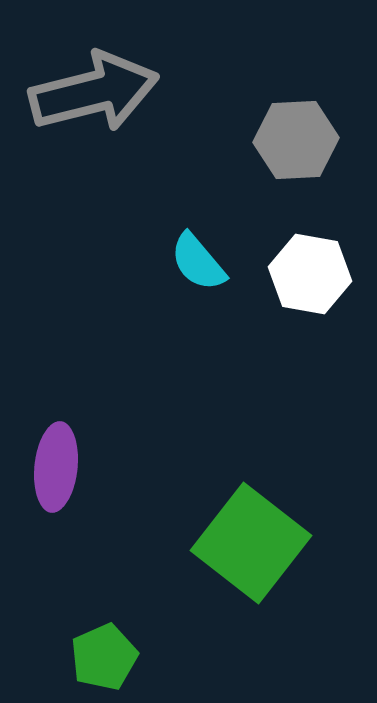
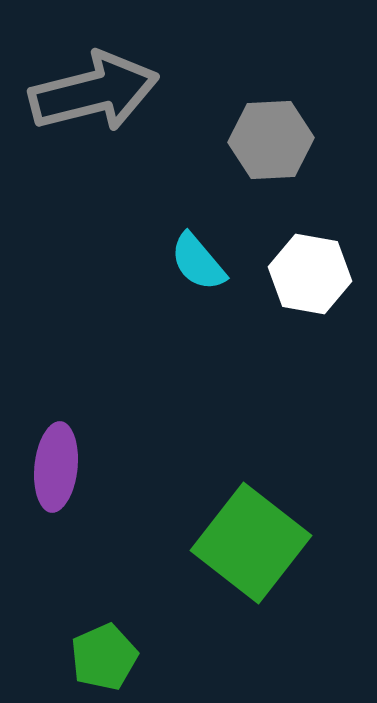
gray hexagon: moved 25 px left
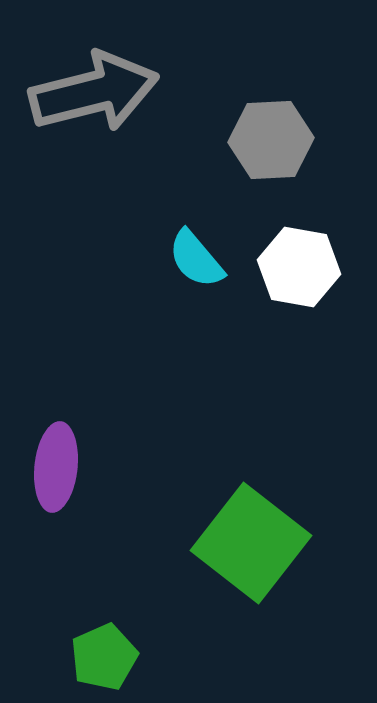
cyan semicircle: moved 2 px left, 3 px up
white hexagon: moved 11 px left, 7 px up
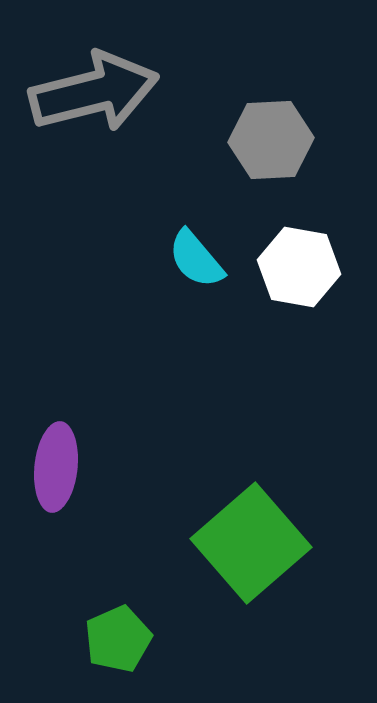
green square: rotated 11 degrees clockwise
green pentagon: moved 14 px right, 18 px up
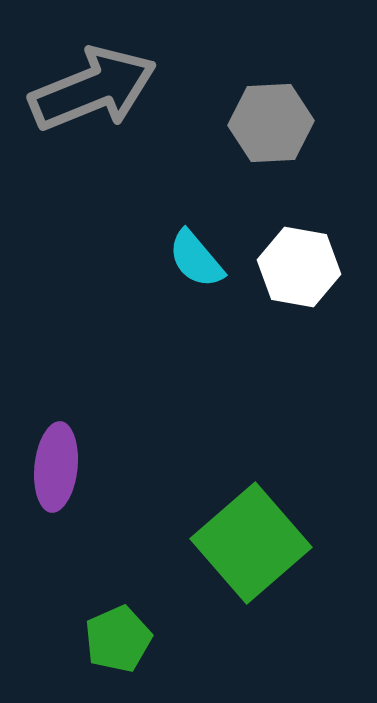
gray arrow: moved 1 px left, 3 px up; rotated 8 degrees counterclockwise
gray hexagon: moved 17 px up
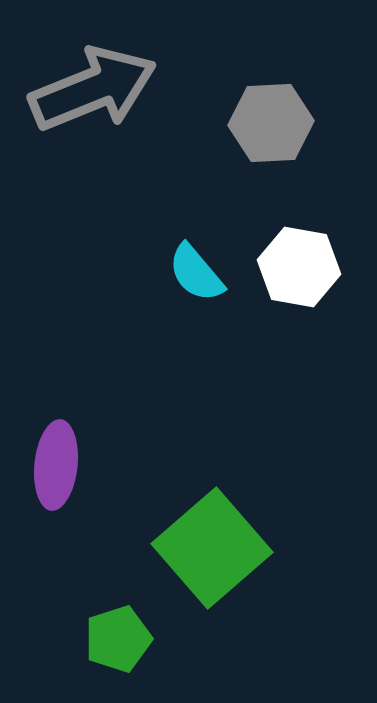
cyan semicircle: moved 14 px down
purple ellipse: moved 2 px up
green square: moved 39 px left, 5 px down
green pentagon: rotated 6 degrees clockwise
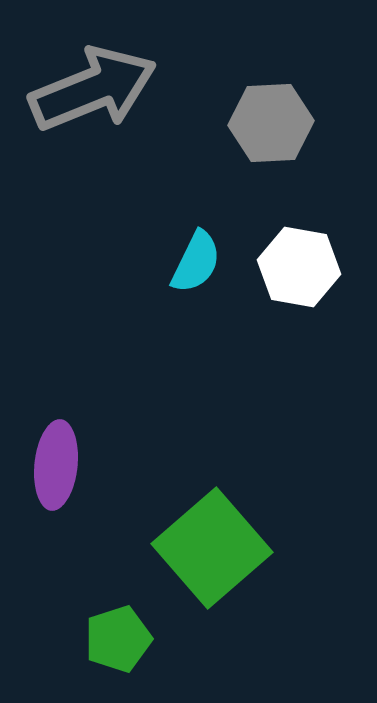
cyan semicircle: moved 11 px up; rotated 114 degrees counterclockwise
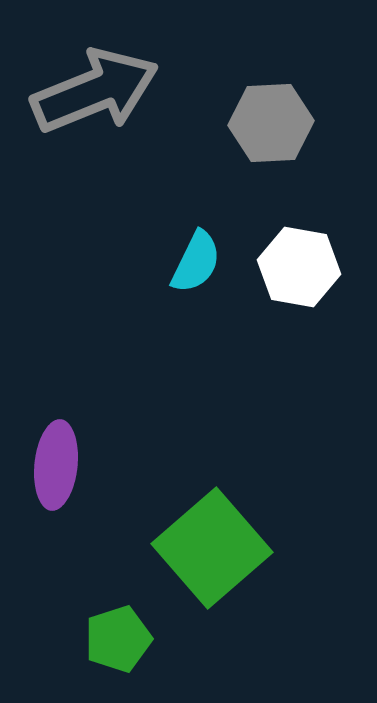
gray arrow: moved 2 px right, 2 px down
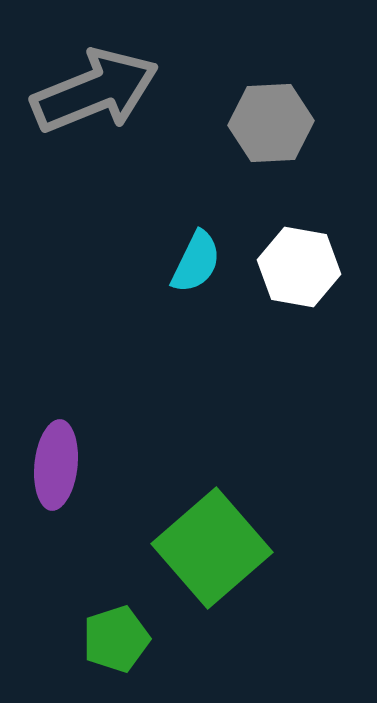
green pentagon: moved 2 px left
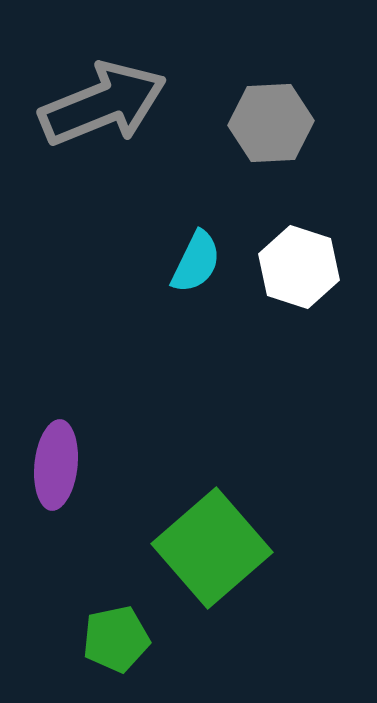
gray arrow: moved 8 px right, 13 px down
white hexagon: rotated 8 degrees clockwise
green pentagon: rotated 6 degrees clockwise
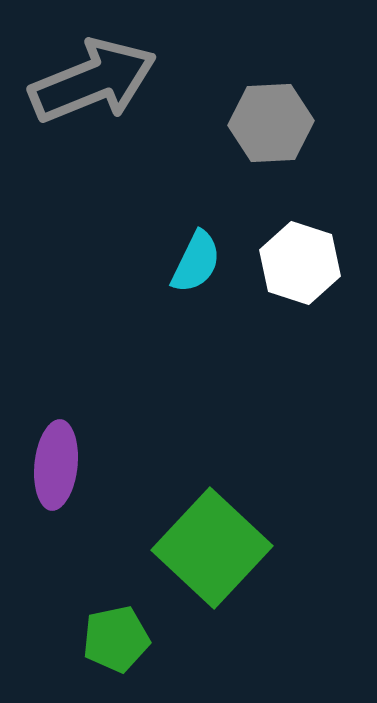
gray arrow: moved 10 px left, 23 px up
white hexagon: moved 1 px right, 4 px up
green square: rotated 6 degrees counterclockwise
